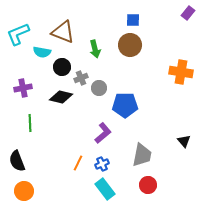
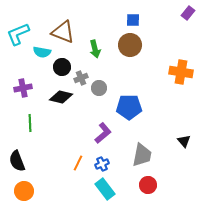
blue pentagon: moved 4 px right, 2 px down
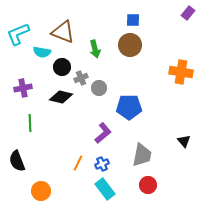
orange circle: moved 17 px right
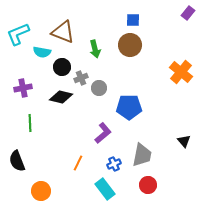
orange cross: rotated 30 degrees clockwise
blue cross: moved 12 px right
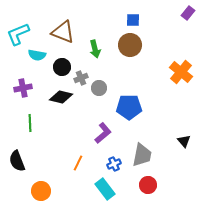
cyan semicircle: moved 5 px left, 3 px down
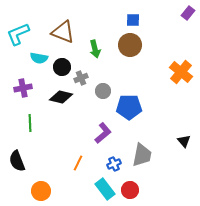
cyan semicircle: moved 2 px right, 3 px down
gray circle: moved 4 px right, 3 px down
red circle: moved 18 px left, 5 px down
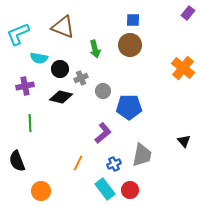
brown triangle: moved 5 px up
black circle: moved 2 px left, 2 px down
orange cross: moved 2 px right, 4 px up
purple cross: moved 2 px right, 2 px up
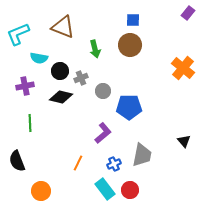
black circle: moved 2 px down
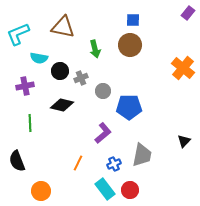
brown triangle: rotated 10 degrees counterclockwise
black diamond: moved 1 px right, 8 px down
black triangle: rotated 24 degrees clockwise
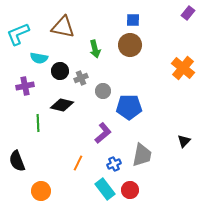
green line: moved 8 px right
